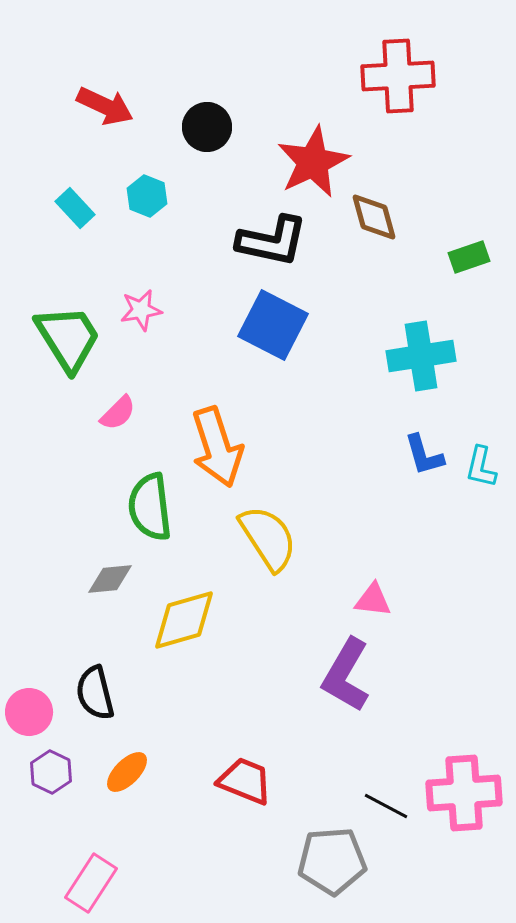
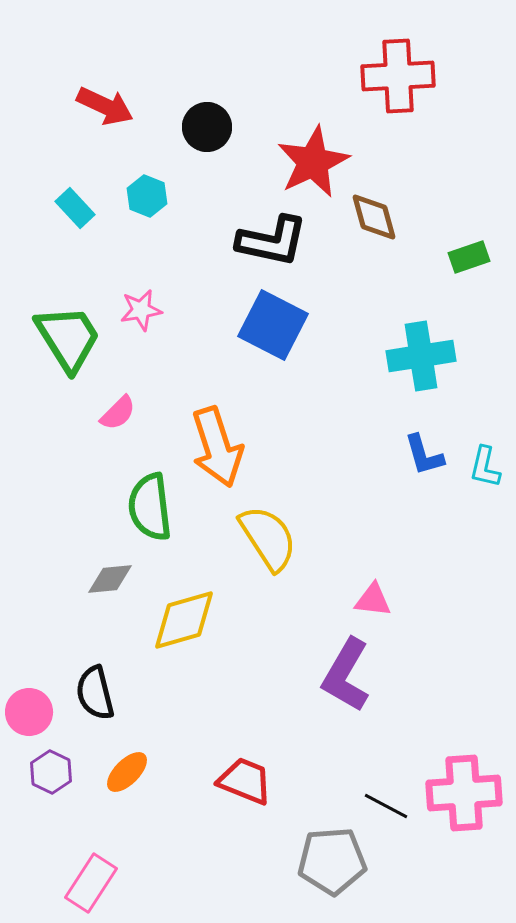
cyan L-shape: moved 4 px right
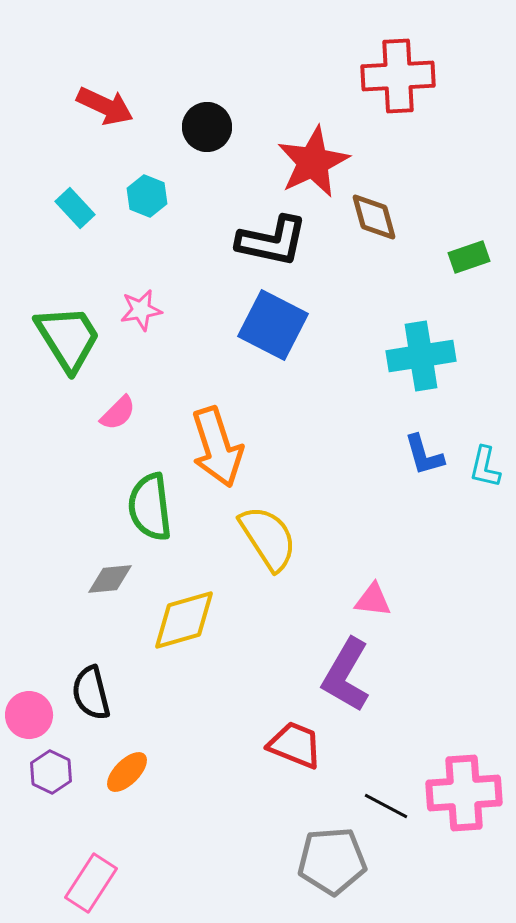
black semicircle: moved 4 px left
pink circle: moved 3 px down
red trapezoid: moved 50 px right, 36 px up
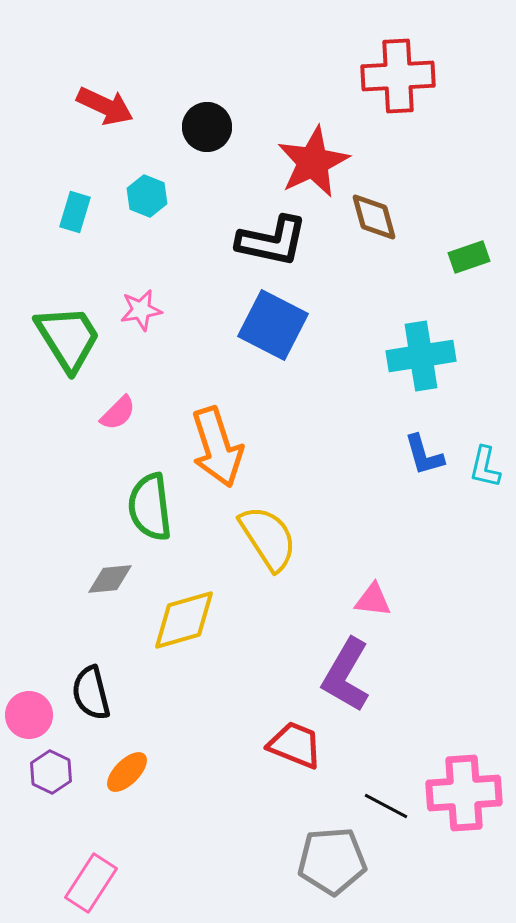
cyan rectangle: moved 4 px down; rotated 60 degrees clockwise
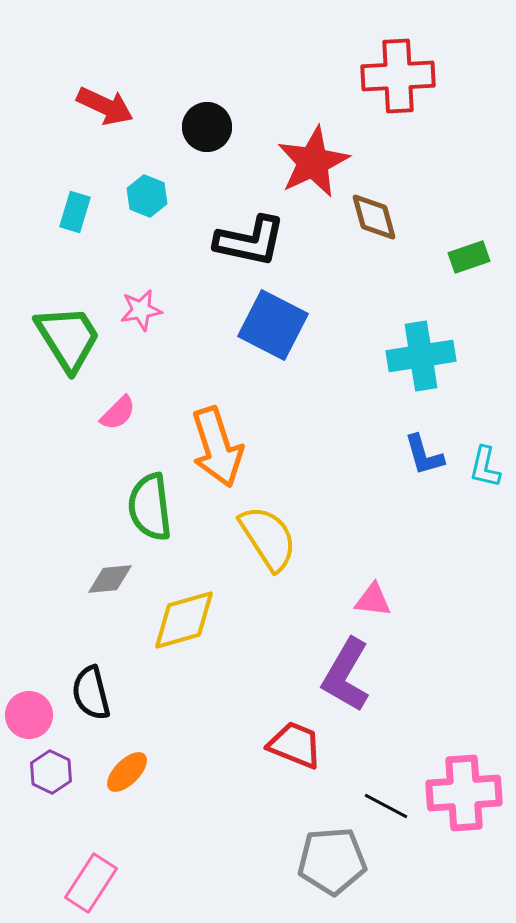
black L-shape: moved 22 px left
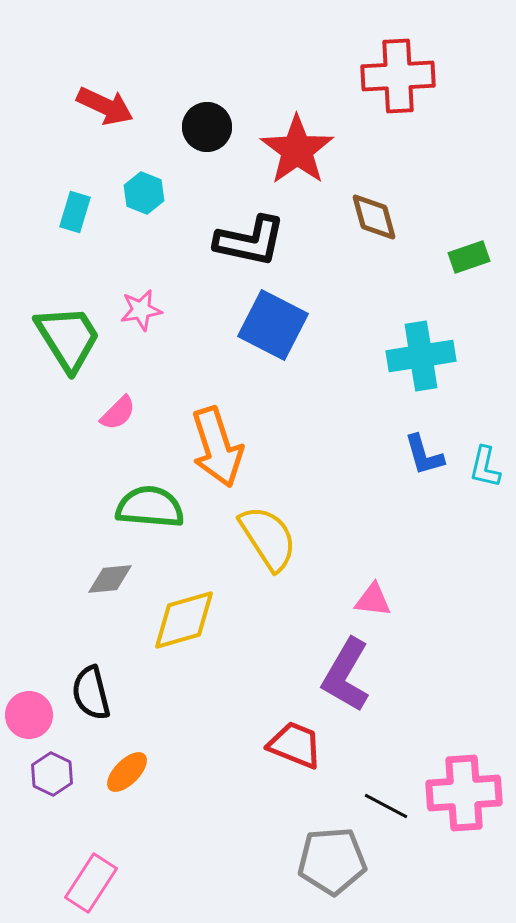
red star: moved 16 px left, 12 px up; rotated 10 degrees counterclockwise
cyan hexagon: moved 3 px left, 3 px up
green semicircle: rotated 102 degrees clockwise
purple hexagon: moved 1 px right, 2 px down
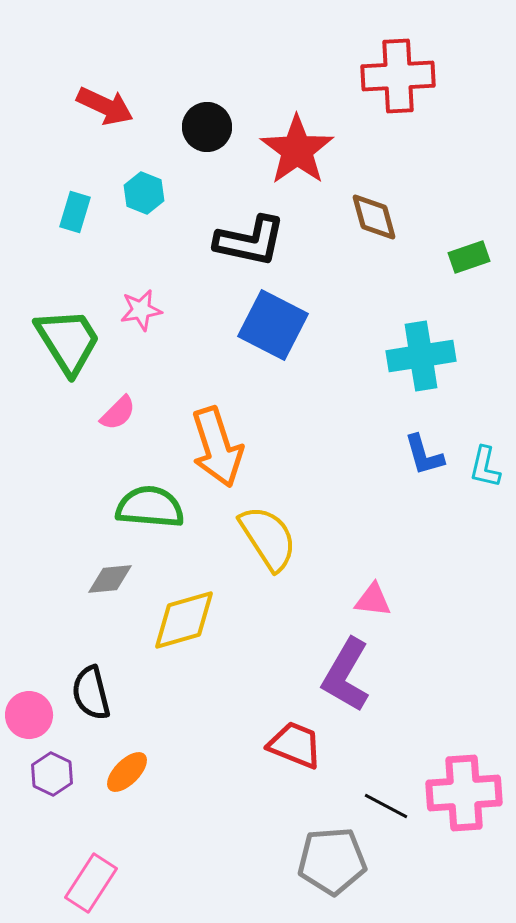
green trapezoid: moved 3 px down
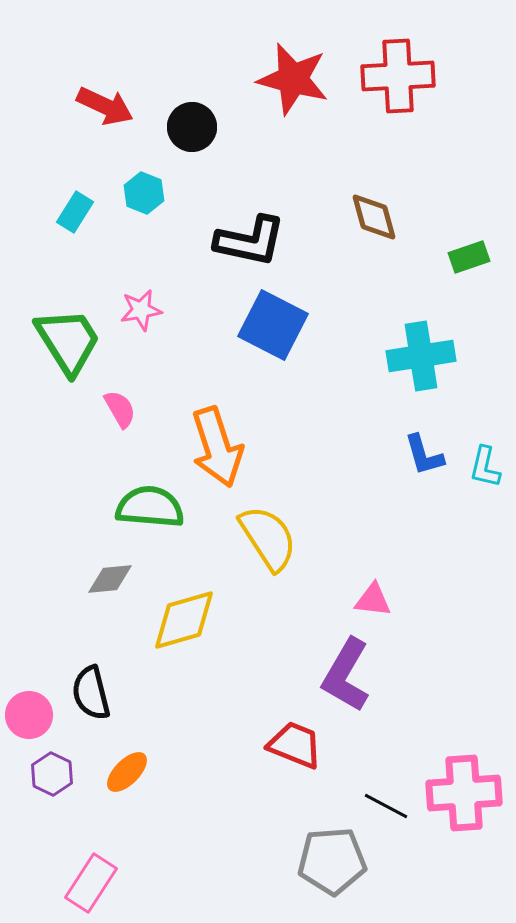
black circle: moved 15 px left
red star: moved 4 px left, 71 px up; rotated 22 degrees counterclockwise
cyan rectangle: rotated 15 degrees clockwise
pink semicircle: moved 2 px right, 4 px up; rotated 75 degrees counterclockwise
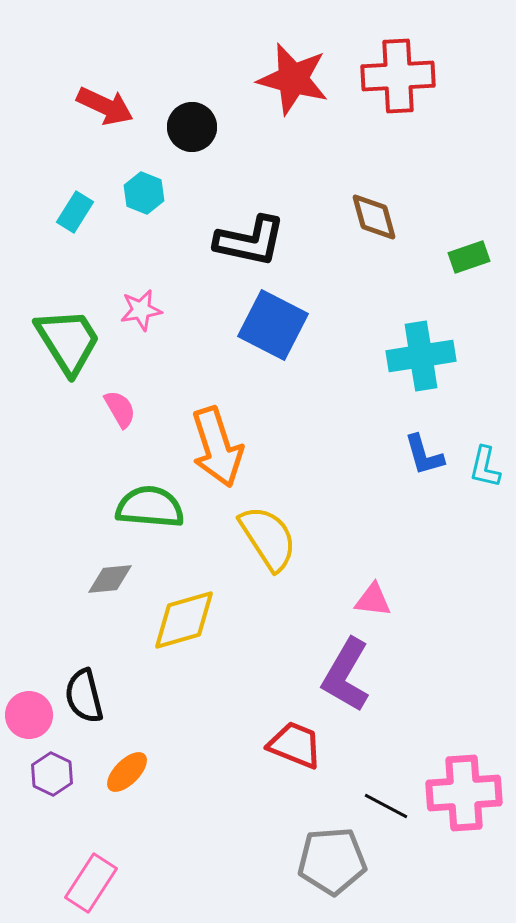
black semicircle: moved 7 px left, 3 px down
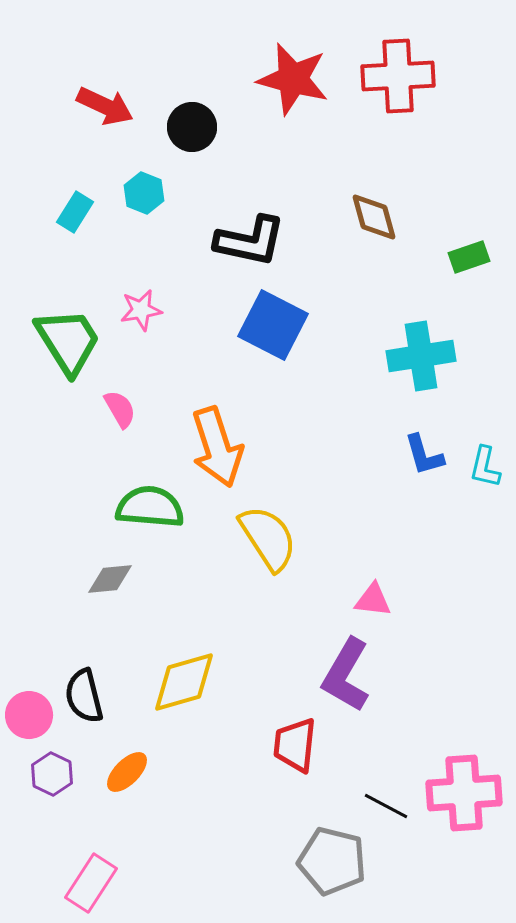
yellow diamond: moved 62 px down
red trapezoid: rotated 106 degrees counterclockwise
gray pentagon: rotated 18 degrees clockwise
